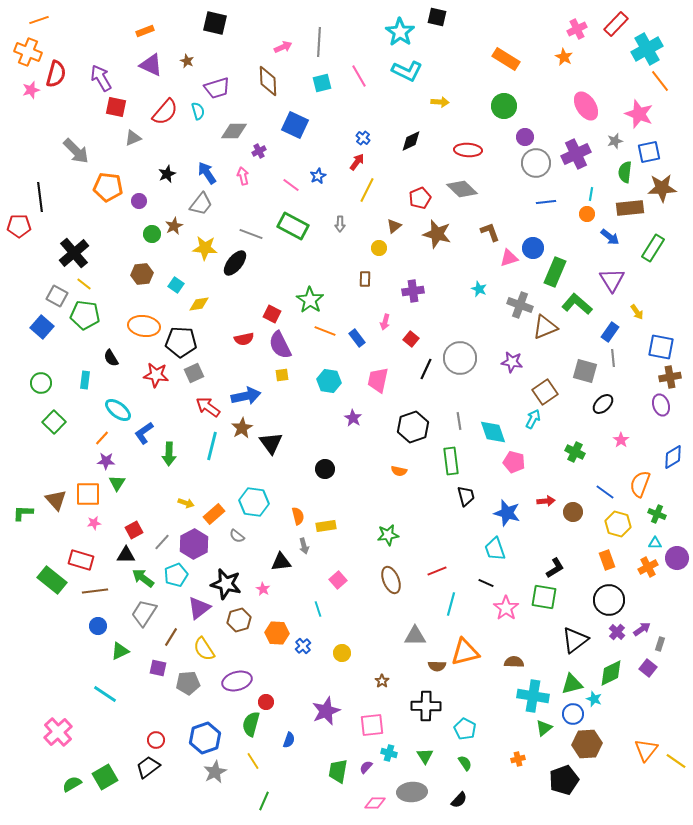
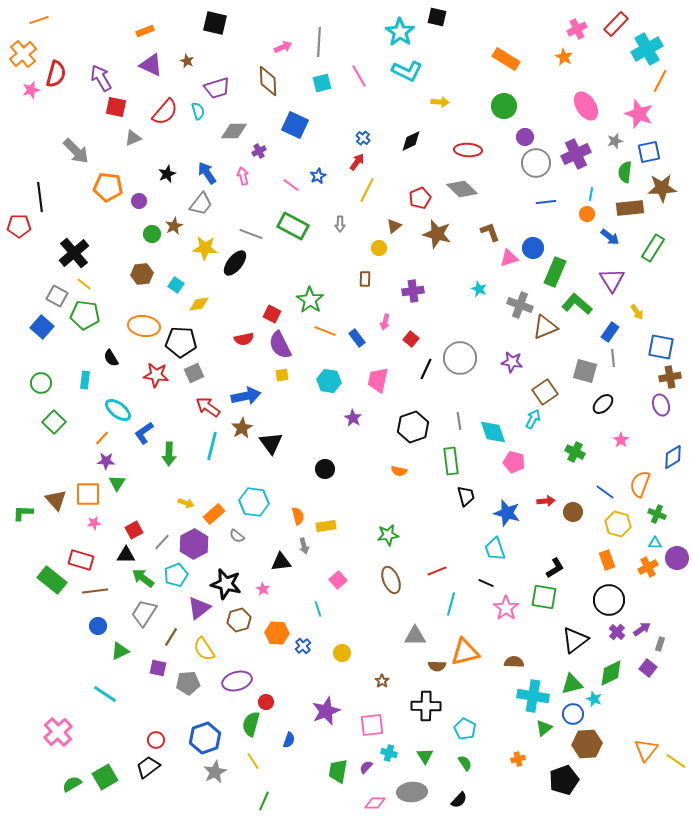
orange cross at (28, 52): moved 5 px left, 2 px down; rotated 28 degrees clockwise
orange line at (660, 81): rotated 65 degrees clockwise
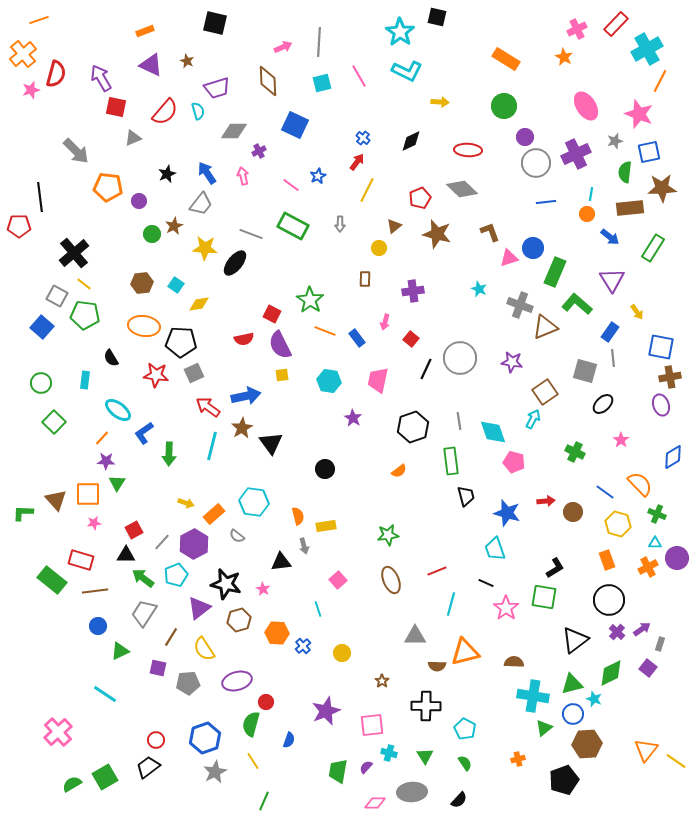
brown hexagon at (142, 274): moved 9 px down
orange semicircle at (399, 471): rotated 49 degrees counterclockwise
orange semicircle at (640, 484): rotated 116 degrees clockwise
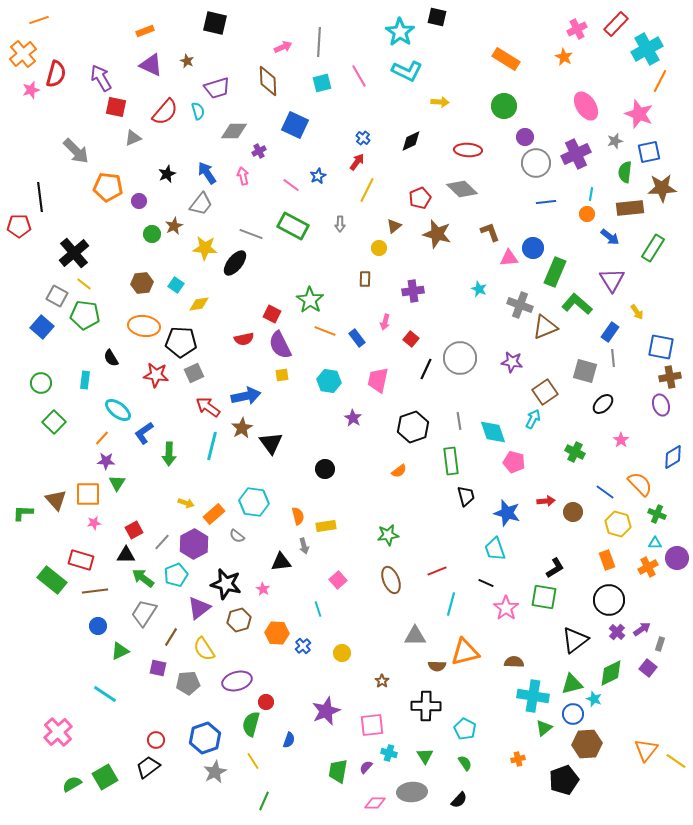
pink triangle at (509, 258): rotated 12 degrees clockwise
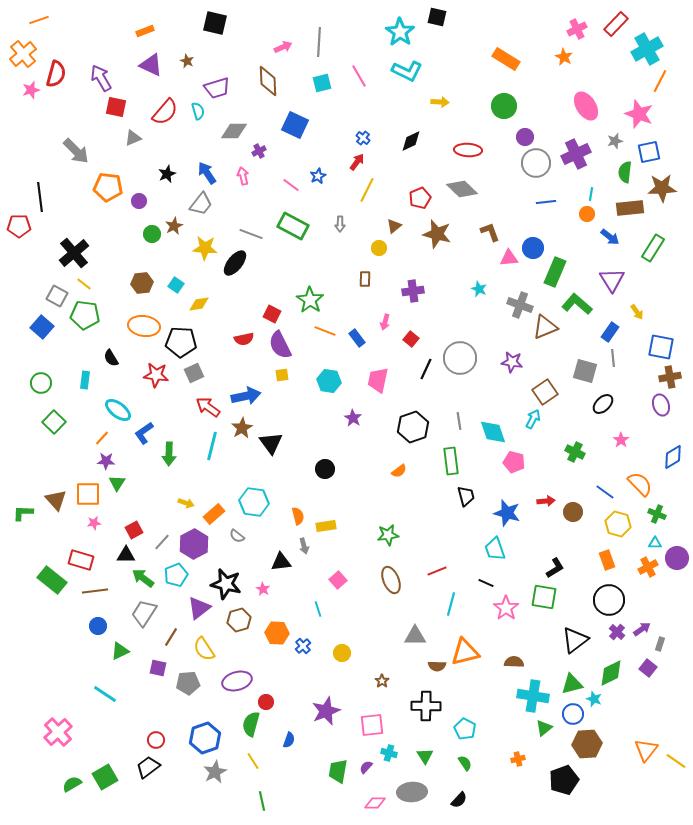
green line at (264, 801): moved 2 px left; rotated 36 degrees counterclockwise
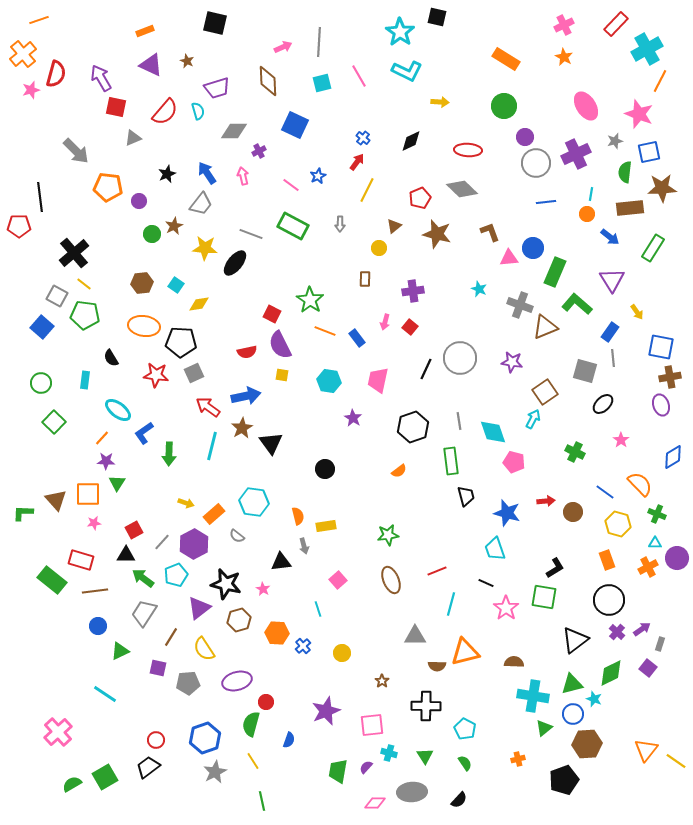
pink cross at (577, 29): moved 13 px left, 4 px up
red semicircle at (244, 339): moved 3 px right, 13 px down
red square at (411, 339): moved 1 px left, 12 px up
yellow square at (282, 375): rotated 16 degrees clockwise
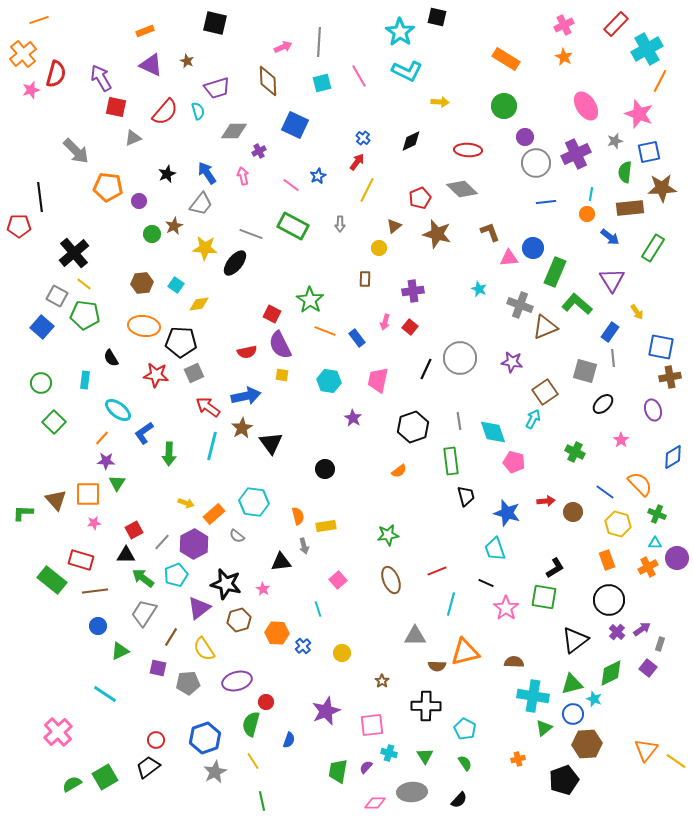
purple ellipse at (661, 405): moved 8 px left, 5 px down
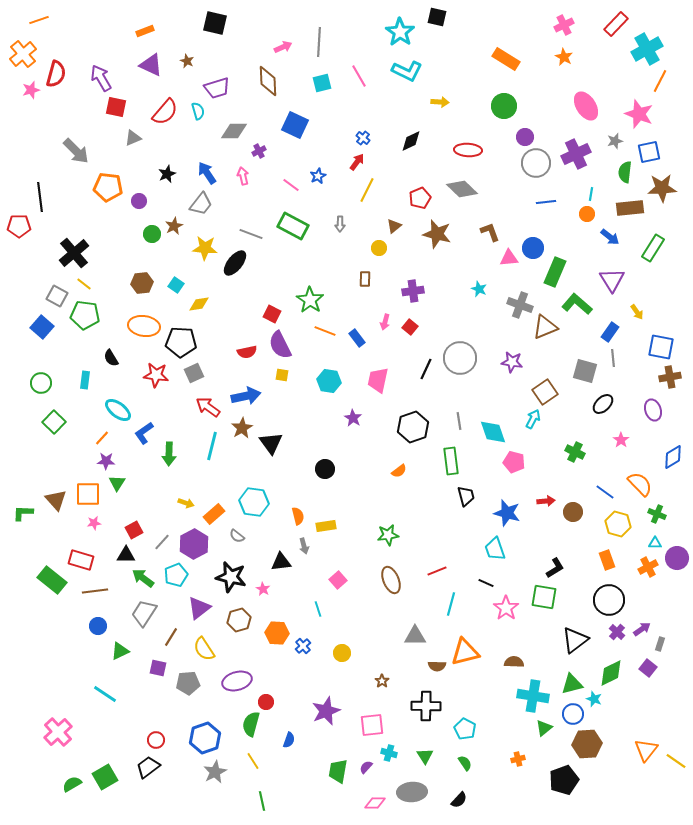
black star at (226, 584): moved 5 px right, 7 px up
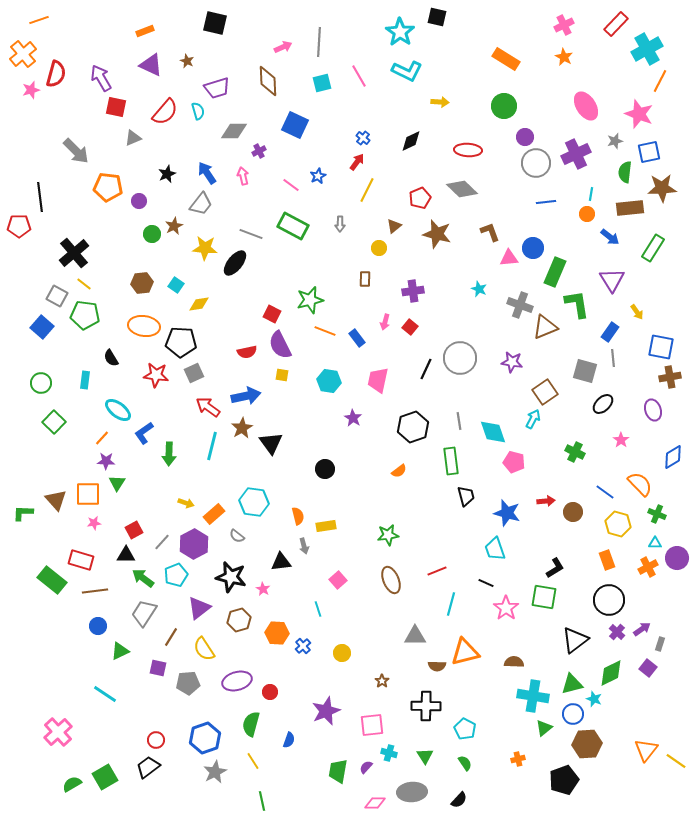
green star at (310, 300): rotated 24 degrees clockwise
green L-shape at (577, 304): rotated 40 degrees clockwise
red circle at (266, 702): moved 4 px right, 10 px up
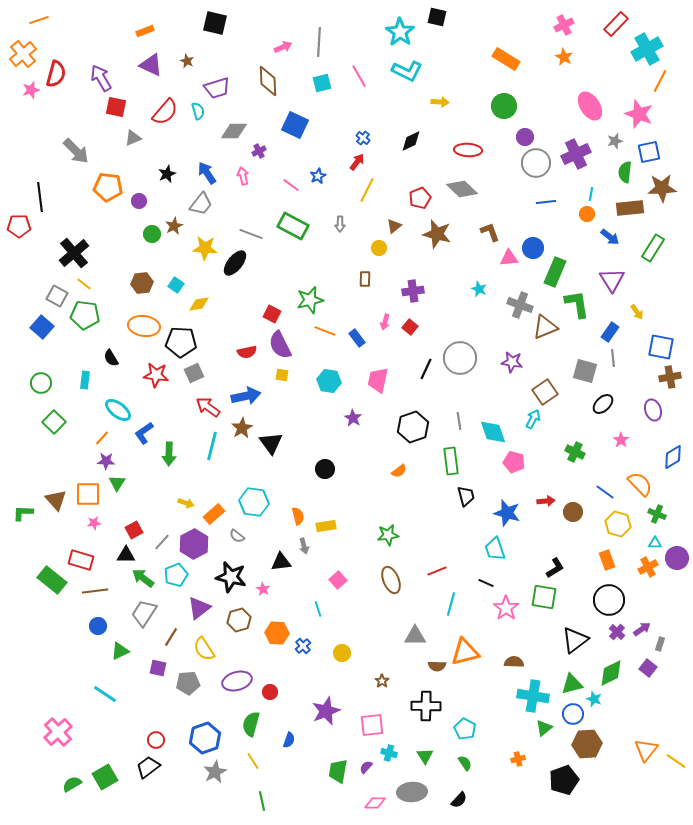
pink ellipse at (586, 106): moved 4 px right
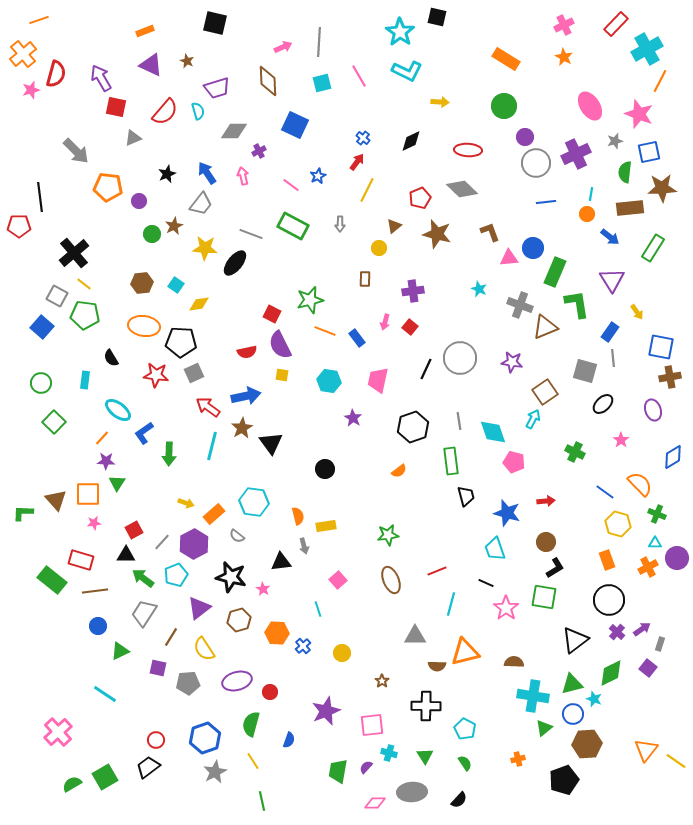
brown circle at (573, 512): moved 27 px left, 30 px down
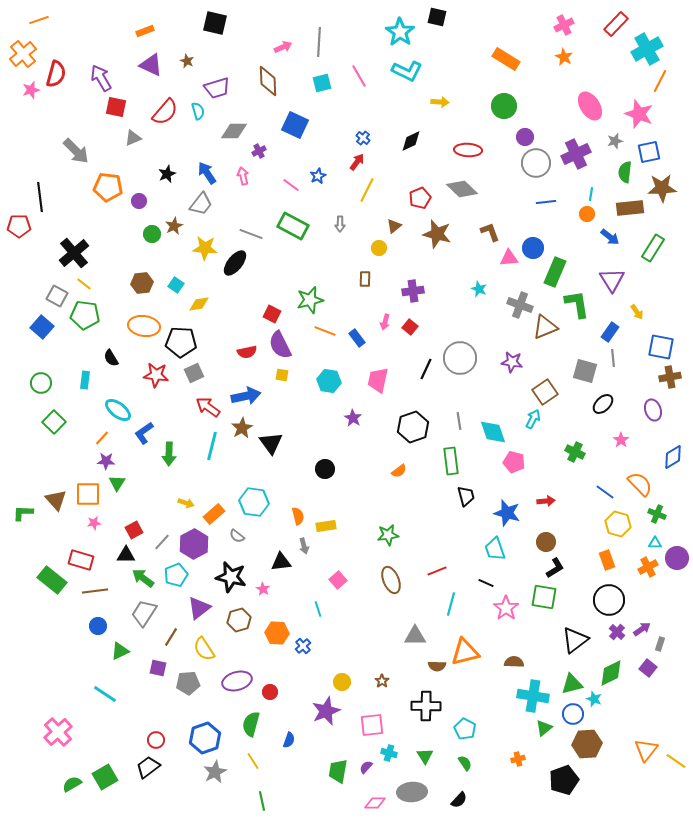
yellow circle at (342, 653): moved 29 px down
